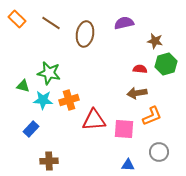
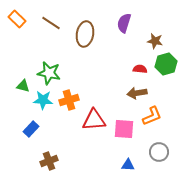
purple semicircle: rotated 60 degrees counterclockwise
brown cross: rotated 18 degrees counterclockwise
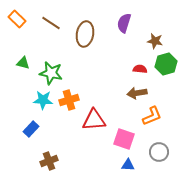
green star: moved 2 px right
green triangle: moved 23 px up
pink square: moved 10 px down; rotated 15 degrees clockwise
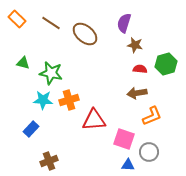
brown ellipse: rotated 60 degrees counterclockwise
brown star: moved 20 px left, 4 px down
gray circle: moved 10 px left
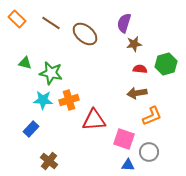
brown star: moved 1 px left, 1 px up; rotated 21 degrees counterclockwise
green triangle: moved 2 px right
brown cross: rotated 30 degrees counterclockwise
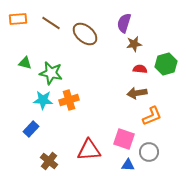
orange rectangle: moved 1 px right; rotated 48 degrees counterclockwise
red triangle: moved 5 px left, 30 px down
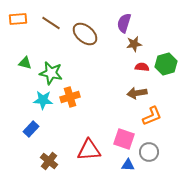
red semicircle: moved 2 px right, 2 px up
orange cross: moved 1 px right, 3 px up
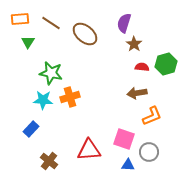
orange rectangle: moved 2 px right
brown star: rotated 28 degrees counterclockwise
green triangle: moved 3 px right, 21 px up; rotated 48 degrees clockwise
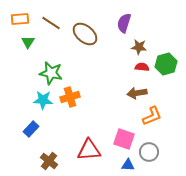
brown star: moved 5 px right, 3 px down; rotated 28 degrees counterclockwise
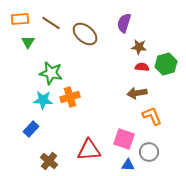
orange L-shape: rotated 90 degrees counterclockwise
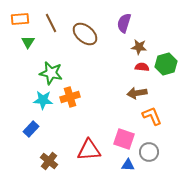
brown line: rotated 30 degrees clockwise
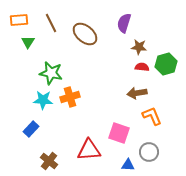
orange rectangle: moved 1 px left, 1 px down
pink square: moved 5 px left, 6 px up
